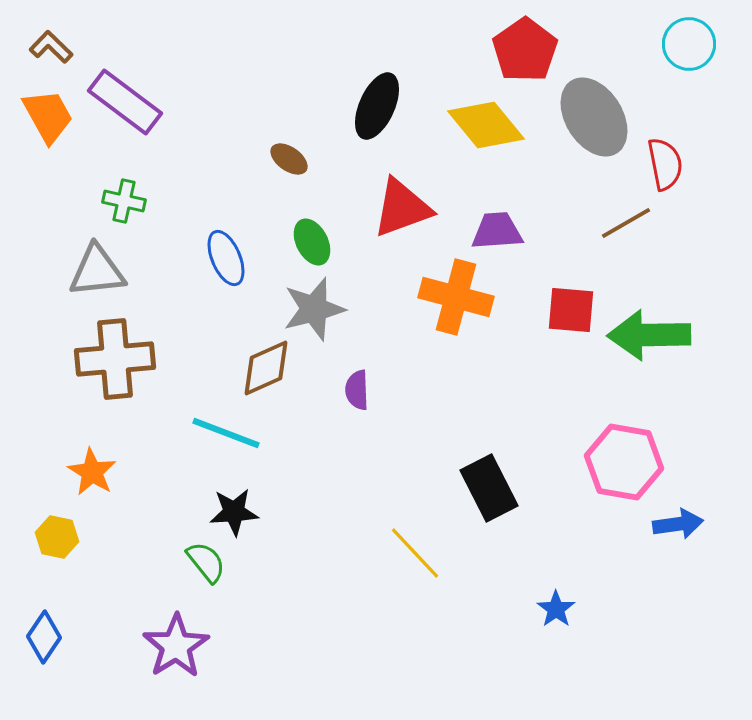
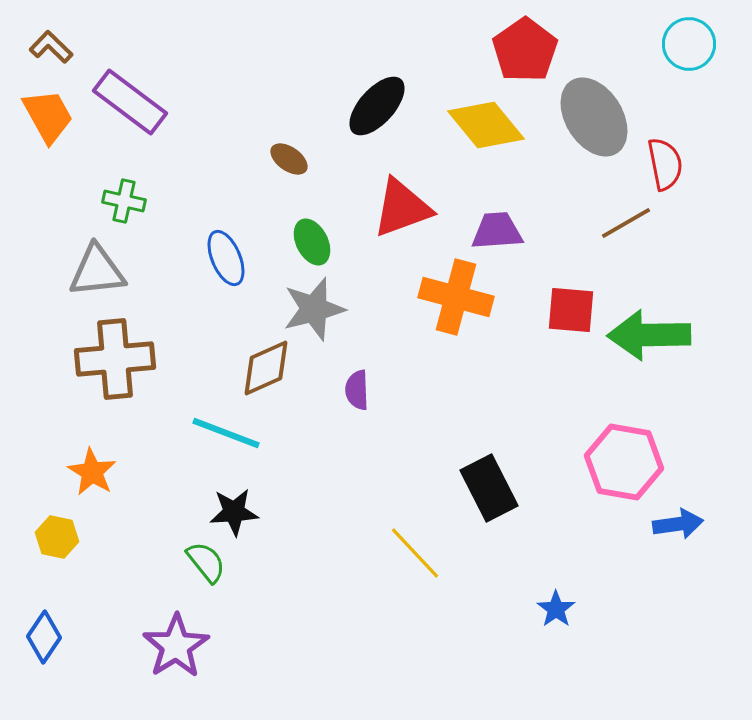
purple rectangle: moved 5 px right
black ellipse: rotated 18 degrees clockwise
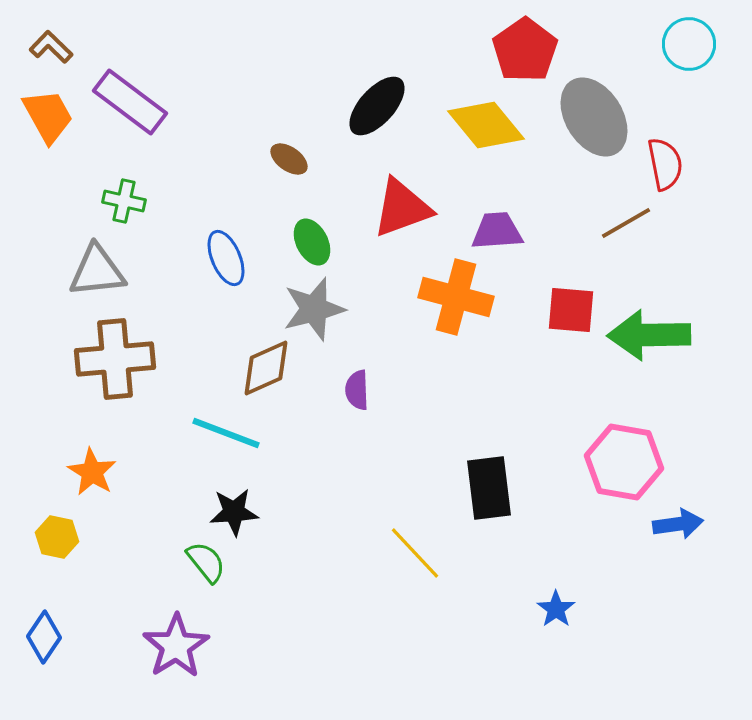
black rectangle: rotated 20 degrees clockwise
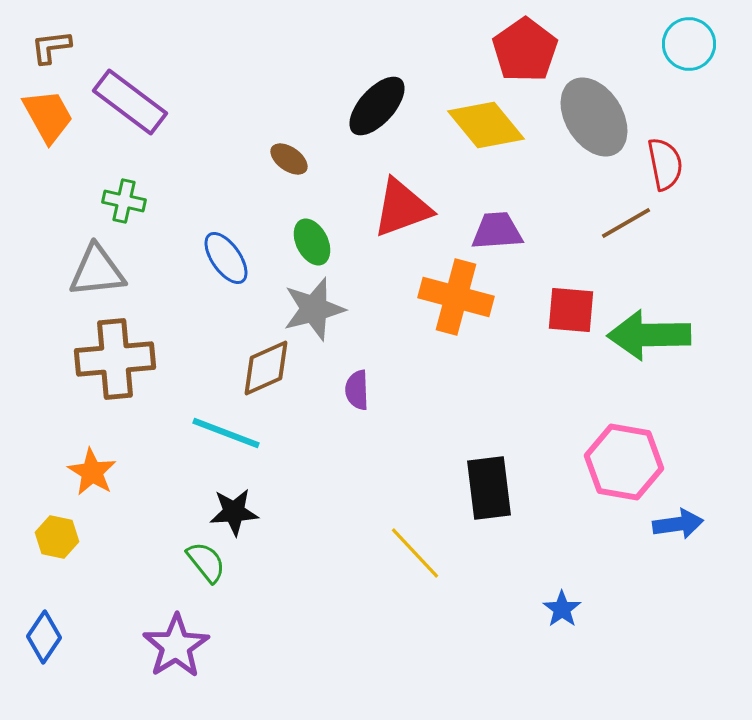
brown L-shape: rotated 51 degrees counterclockwise
blue ellipse: rotated 12 degrees counterclockwise
blue star: moved 6 px right
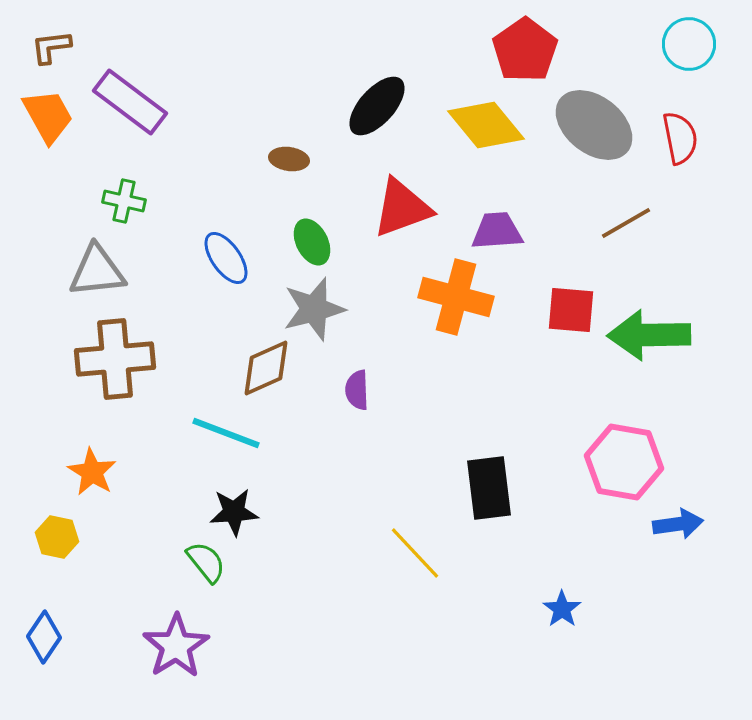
gray ellipse: moved 8 px down; rotated 20 degrees counterclockwise
brown ellipse: rotated 27 degrees counterclockwise
red semicircle: moved 15 px right, 26 px up
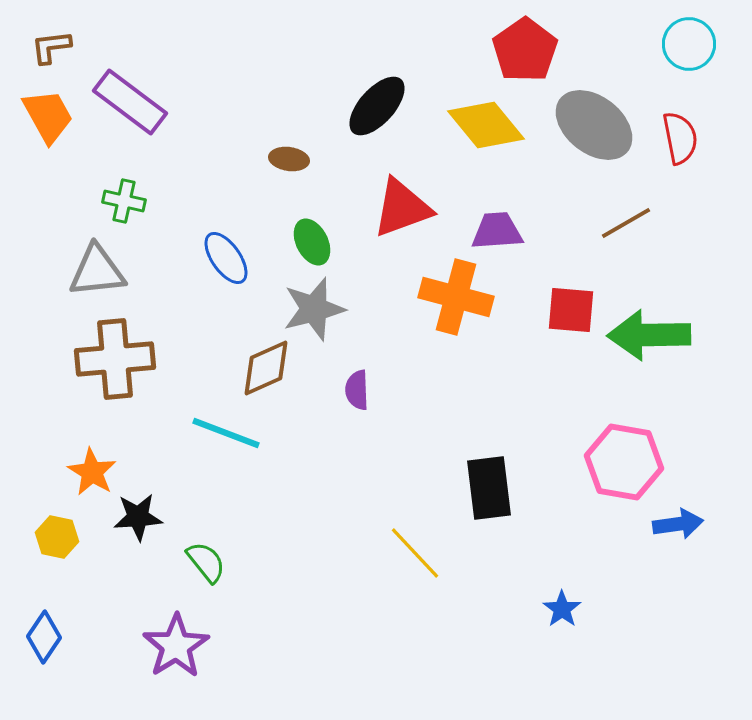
black star: moved 96 px left, 5 px down
